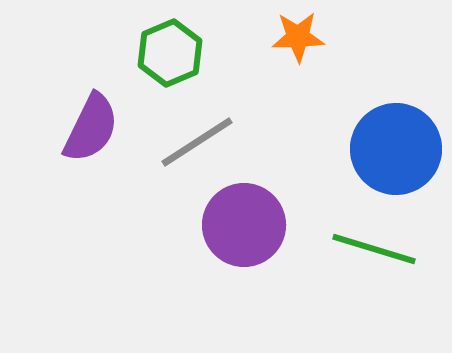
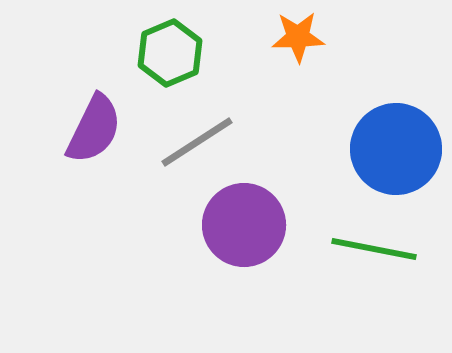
purple semicircle: moved 3 px right, 1 px down
green line: rotated 6 degrees counterclockwise
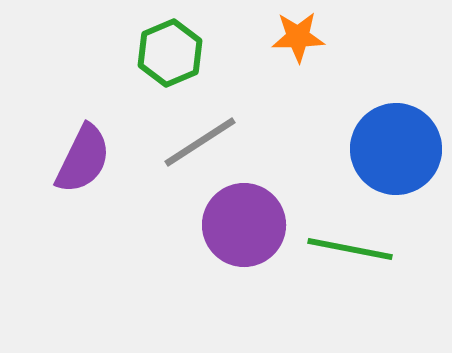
purple semicircle: moved 11 px left, 30 px down
gray line: moved 3 px right
green line: moved 24 px left
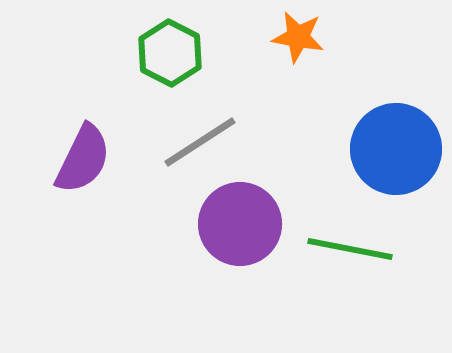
orange star: rotated 12 degrees clockwise
green hexagon: rotated 10 degrees counterclockwise
purple circle: moved 4 px left, 1 px up
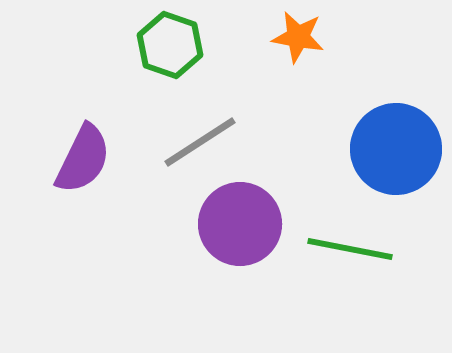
green hexagon: moved 8 px up; rotated 8 degrees counterclockwise
